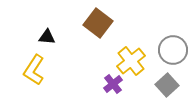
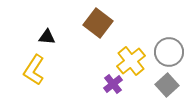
gray circle: moved 4 px left, 2 px down
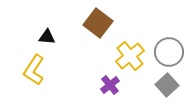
yellow cross: moved 1 px left, 5 px up
purple cross: moved 3 px left, 1 px down
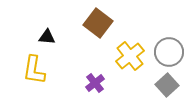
yellow L-shape: rotated 24 degrees counterclockwise
purple cross: moved 15 px left, 2 px up
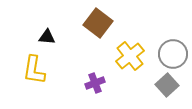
gray circle: moved 4 px right, 2 px down
purple cross: rotated 18 degrees clockwise
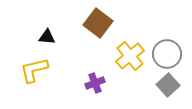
gray circle: moved 6 px left
yellow L-shape: rotated 68 degrees clockwise
gray square: moved 1 px right
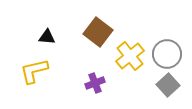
brown square: moved 9 px down
yellow L-shape: moved 1 px down
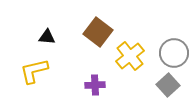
gray circle: moved 7 px right, 1 px up
purple cross: moved 2 px down; rotated 18 degrees clockwise
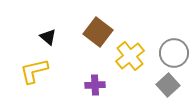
black triangle: moved 1 px right; rotated 36 degrees clockwise
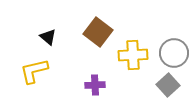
yellow cross: moved 3 px right, 1 px up; rotated 36 degrees clockwise
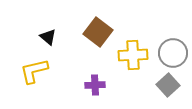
gray circle: moved 1 px left
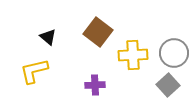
gray circle: moved 1 px right
